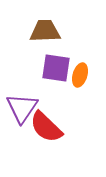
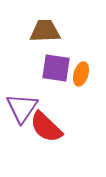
orange ellipse: moved 1 px right, 1 px up
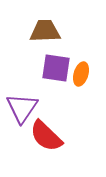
red semicircle: moved 9 px down
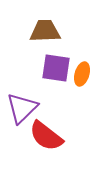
orange ellipse: moved 1 px right
purple triangle: rotated 12 degrees clockwise
red semicircle: rotated 6 degrees counterclockwise
